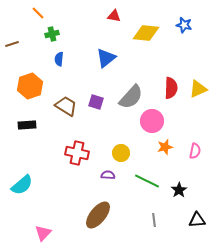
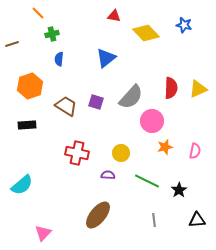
yellow diamond: rotated 40 degrees clockwise
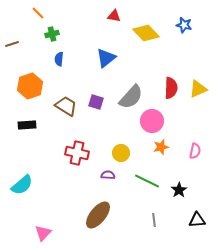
orange star: moved 4 px left
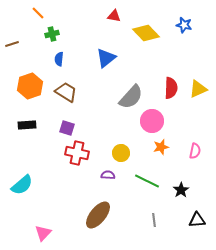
purple square: moved 29 px left, 26 px down
brown trapezoid: moved 14 px up
black star: moved 2 px right
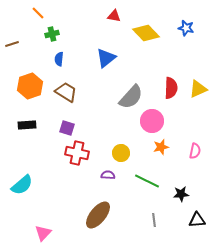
blue star: moved 2 px right, 3 px down
black star: moved 4 px down; rotated 28 degrees clockwise
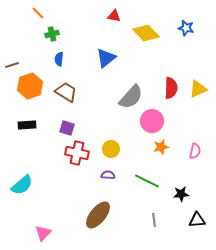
brown line: moved 21 px down
yellow circle: moved 10 px left, 4 px up
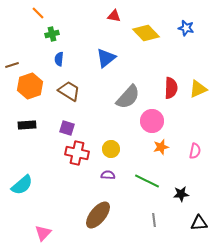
brown trapezoid: moved 3 px right, 1 px up
gray semicircle: moved 3 px left
black triangle: moved 2 px right, 3 px down
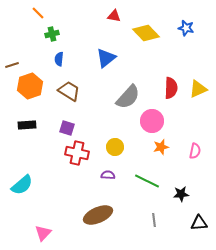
yellow circle: moved 4 px right, 2 px up
brown ellipse: rotated 28 degrees clockwise
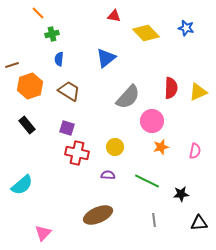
yellow triangle: moved 3 px down
black rectangle: rotated 54 degrees clockwise
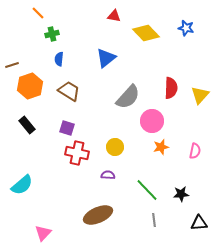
yellow triangle: moved 2 px right, 3 px down; rotated 24 degrees counterclockwise
green line: moved 9 px down; rotated 20 degrees clockwise
